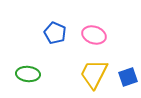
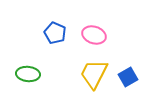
blue square: rotated 12 degrees counterclockwise
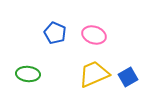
yellow trapezoid: rotated 40 degrees clockwise
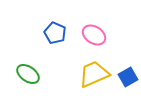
pink ellipse: rotated 15 degrees clockwise
green ellipse: rotated 30 degrees clockwise
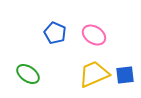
blue square: moved 3 px left, 2 px up; rotated 24 degrees clockwise
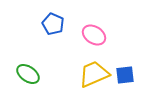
blue pentagon: moved 2 px left, 9 px up
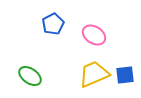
blue pentagon: rotated 20 degrees clockwise
green ellipse: moved 2 px right, 2 px down
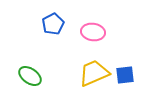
pink ellipse: moved 1 px left, 3 px up; rotated 25 degrees counterclockwise
yellow trapezoid: moved 1 px up
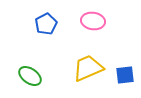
blue pentagon: moved 7 px left
pink ellipse: moved 11 px up
yellow trapezoid: moved 6 px left, 5 px up
